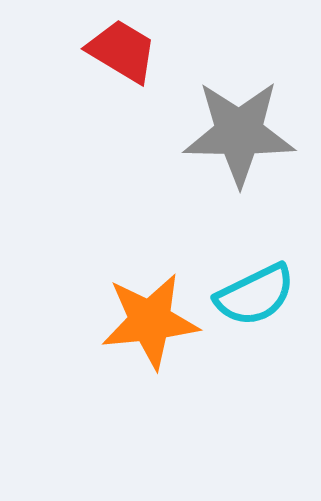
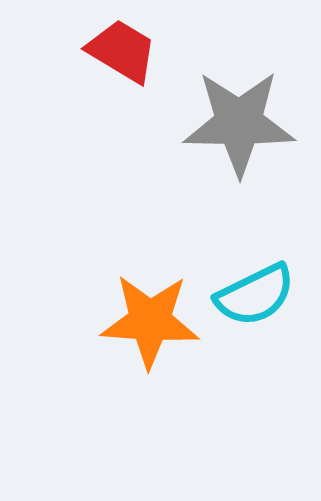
gray star: moved 10 px up
orange star: rotated 10 degrees clockwise
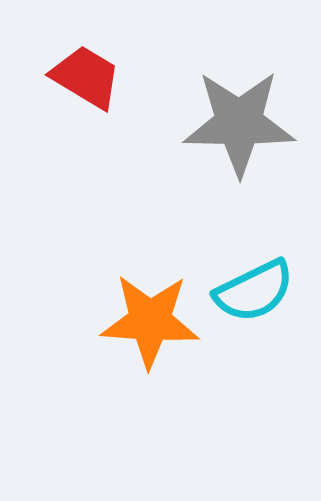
red trapezoid: moved 36 px left, 26 px down
cyan semicircle: moved 1 px left, 4 px up
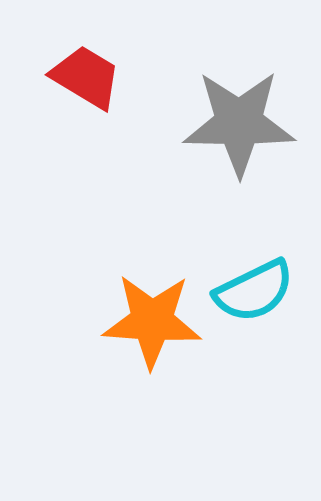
orange star: moved 2 px right
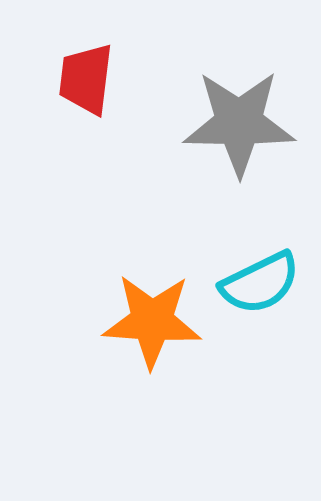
red trapezoid: moved 2 px down; rotated 114 degrees counterclockwise
cyan semicircle: moved 6 px right, 8 px up
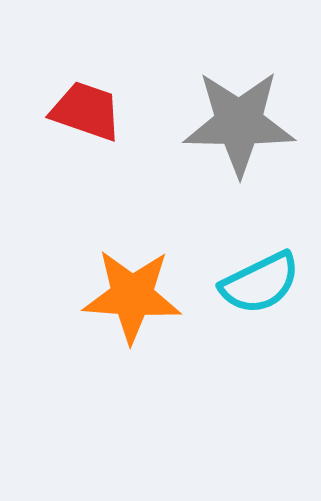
red trapezoid: moved 32 px down; rotated 102 degrees clockwise
orange star: moved 20 px left, 25 px up
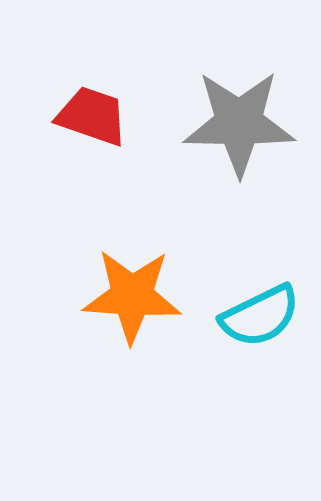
red trapezoid: moved 6 px right, 5 px down
cyan semicircle: moved 33 px down
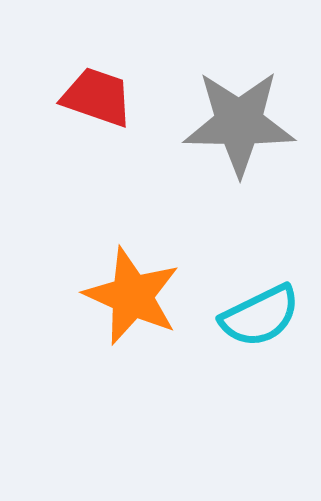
red trapezoid: moved 5 px right, 19 px up
orange star: rotated 20 degrees clockwise
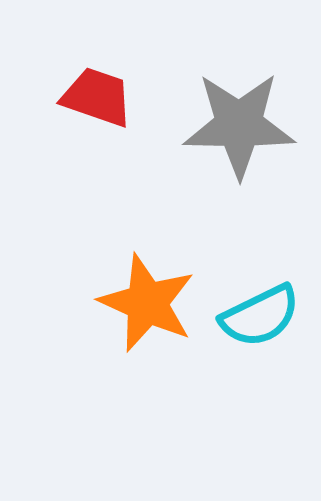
gray star: moved 2 px down
orange star: moved 15 px right, 7 px down
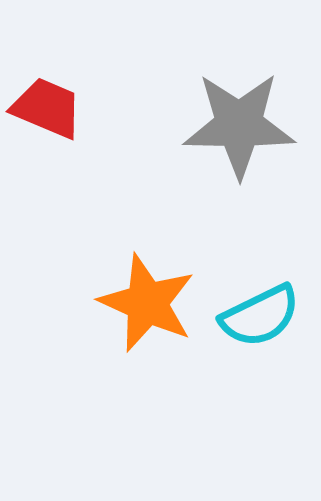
red trapezoid: moved 50 px left, 11 px down; rotated 4 degrees clockwise
